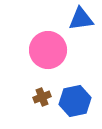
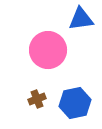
brown cross: moved 5 px left, 2 px down
blue hexagon: moved 2 px down
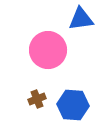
blue hexagon: moved 2 px left, 2 px down; rotated 16 degrees clockwise
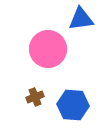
pink circle: moved 1 px up
brown cross: moved 2 px left, 2 px up
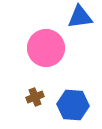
blue triangle: moved 1 px left, 2 px up
pink circle: moved 2 px left, 1 px up
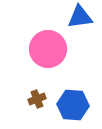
pink circle: moved 2 px right, 1 px down
brown cross: moved 2 px right, 2 px down
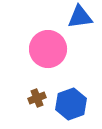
brown cross: moved 1 px up
blue hexagon: moved 2 px left, 1 px up; rotated 24 degrees counterclockwise
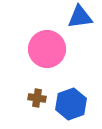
pink circle: moved 1 px left
brown cross: rotated 30 degrees clockwise
